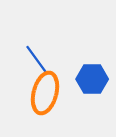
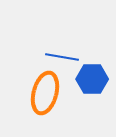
blue line: moved 25 px right, 3 px up; rotated 44 degrees counterclockwise
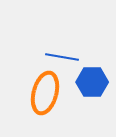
blue hexagon: moved 3 px down
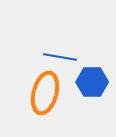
blue line: moved 2 px left
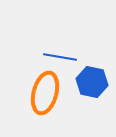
blue hexagon: rotated 12 degrees clockwise
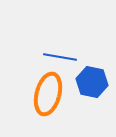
orange ellipse: moved 3 px right, 1 px down
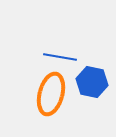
orange ellipse: moved 3 px right
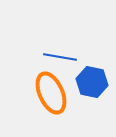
orange ellipse: moved 1 px up; rotated 39 degrees counterclockwise
